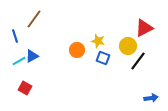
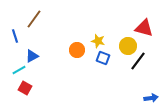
red triangle: rotated 42 degrees clockwise
cyan line: moved 9 px down
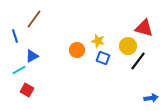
red square: moved 2 px right, 2 px down
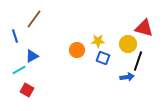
yellow star: rotated 16 degrees counterclockwise
yellow circle: moved 2 px up
black line: rotated 18 degrees counterclockwise
blue arrow: moved 24 px left, 21 px up
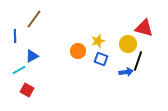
blue line: rotated 16 degrees clockwise
yellow star: rotated 16 degrees counterclockwise
orange circle: moved 1 px right, 1 px down
blue square: moved 2 px left, 1 px down
blue arrow: moved 1 px left, 5 px up
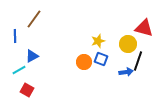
orange circle: moved 6 px right, 11 px down
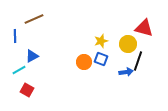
brown line: rotated 30 degrees clockwise
yellow star: moved 3 px right
